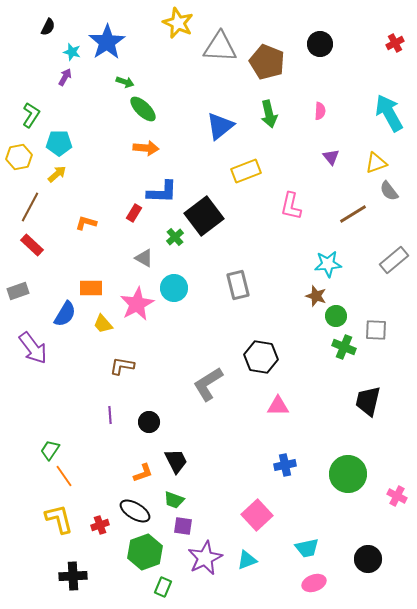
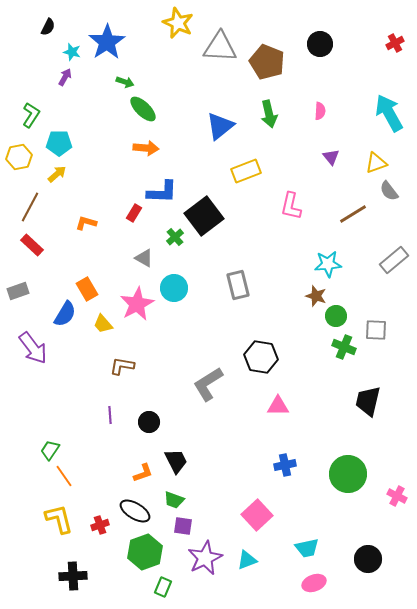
orange rectangle at (91, 288): moved 4 px left, 1 px down; rotated 60 degrees clockwise
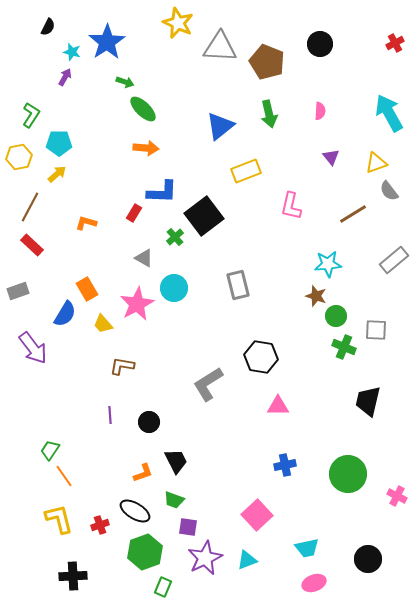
purple square at (183, 526): moved 5 px right, 1 px down
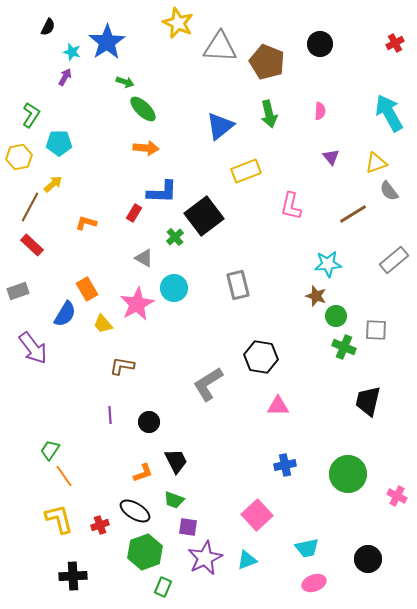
yellow arrow at (57, 174): moved 4 px left, 10 px down
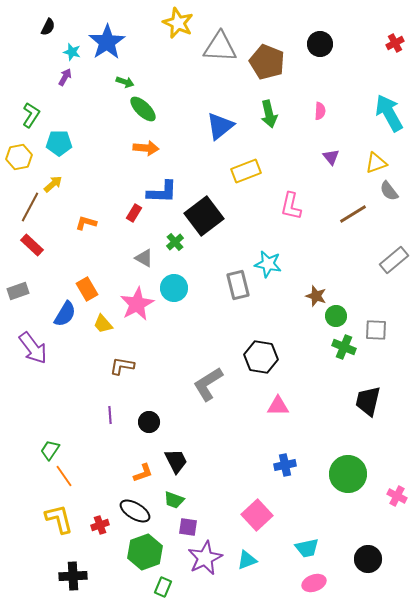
green cross at (175, 237): moved 5 px down
cyan star at (328, 264): moved 60 px left; rotated 16 degrees clockwise
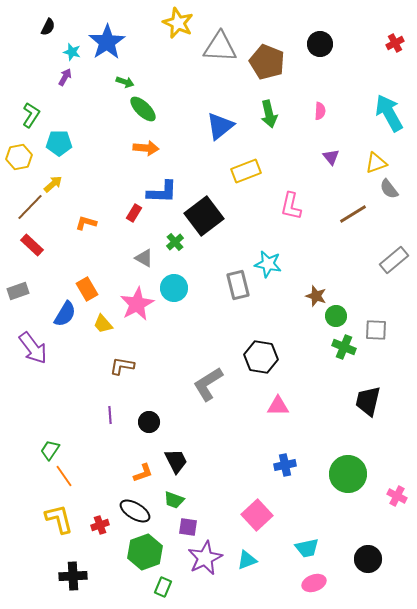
gray semicircle at (389, 191): moved 2 px up
brown line at (30, 207): rotated 16 degrees clockwise
